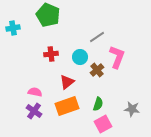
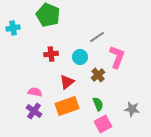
brown cross: moved 1 px right, 5 px down
green semicircle: rotated 40 degrees counterclockwise
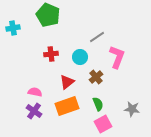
brown cross: moved 2 px left, 2 px down
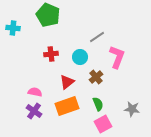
cyan cross: rotated 16 degrees clockwise
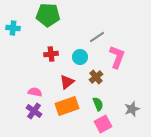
green pentagon: rotated 20 degrees counterclockwise
gray star: rotated 28 degrees counterclockwise
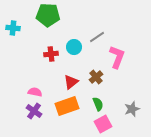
cyan circle: moved 6 px left, 10 px up
red triangle: moved 4 px right
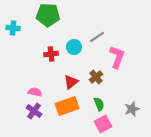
green semicircle: moved 1 px right
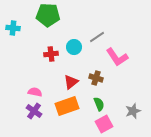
pink L-shape: rotated 125 degrees clockwise
brown cross: moved 1 px down; rotated 32 degrees counterclockwise
gray star: moved 1 px right, 2 px down
pink square: moved 1 px right
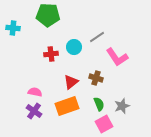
gray star: moved 11 px left, 5 px up
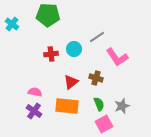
cyan cross: moved 1 px left, 4 px up; rotated 32 degrees clockwise
cyan circle: moved 2 px down
orange rectangle: rotated 25 degrees clockwise
